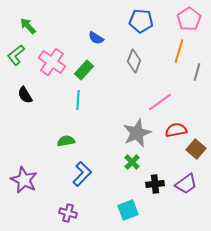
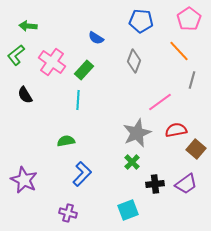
green arrow: rotated 42 degrees counterclockwise
orange line: rotated 60 degrees counterclockwise
gray line: moved 5 px left, 8 px down
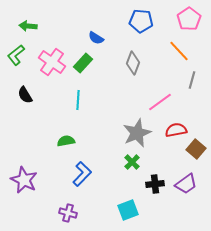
gray diamond: moved 1 px left, 2 px down
green rectangle: moved 1 px left, 7 px up
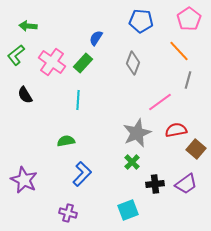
blue semicircle: rotated 91 degrees clockwise
gray line: moved 4 px left
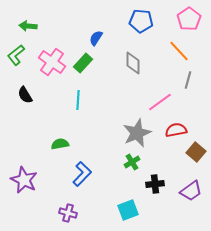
gray diamond: rotated 20 degrees counterclockwise
green semicircle: moved 6 px left, 3 px down
brown square: moved 3 px down
green cross: rotated 14 degrees clockwise
purple trapezoid: moved 5 px right, 7 px down
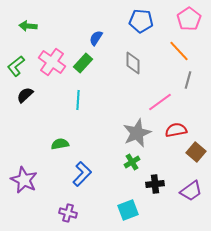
green L-shape: moved 11 px down
black semicircle: rotated 78 degrees clockwise
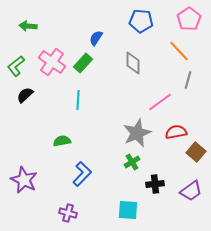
red semicircle: moved 2 px down
green semicircle: moved 2 px right, 3 px up
cyan square: rotated 25 degrees clockwise
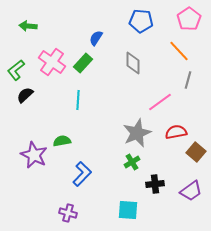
green L-shape: moved 4 px down
purple star: moved 10 px right, 25 px up
